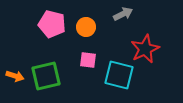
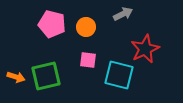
orange arrow: moved 1 px right, 1 px down
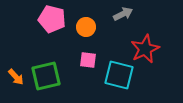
pink pentagon: moved 5 px up
orange arrow: rotated 30 degrees clockwise
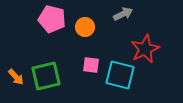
orange circle: moved 1 px left
pink square: moved 3 px right, 5 px down
cyan square: moved 1 px right
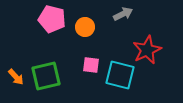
red star: moved 2 px right, 1 px down
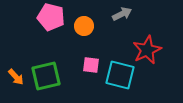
gray arrow: moved 1 px left
pink pentagon: moved 1 px left, 2 px up
orange circle: moved 1 px left, 1 px up
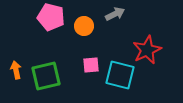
gray arrow: moved 7 px left
pink square: rotated 12 degrees counterclockwise
orange arrow: moved 7 px up; rotated 150 degrees counterclockwise
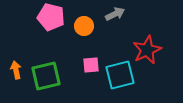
cyan square: rotated 28 degrees counterclockwise
